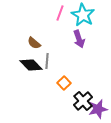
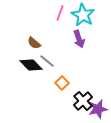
gray line: rotated 56 degrees counterclockwise
orange square: moved 2 px left
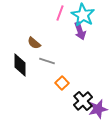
purple arrow: moved 1 px right, 8 px up
gray line: rotated 21 degrees counterclockwise
black diamond: moved 11 px left; rotated 45 degrees clockwise
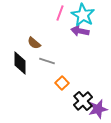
purple arrow: rotated 120 degrees clockwise
black diamond: moved 2 px up
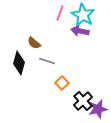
black diamond: moved 1 px left; rotated 15 degrees clockwise
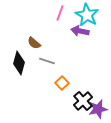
cyan star: moved 4 px right
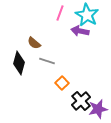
black cross: moved 2 px left
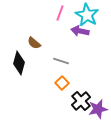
gray line: moved 14 px right
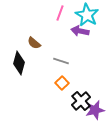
purple star: moved 3 px left, 1 px down
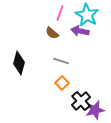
brown semicircle: moved 18 px right, 10 px up
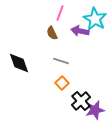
cyan star: moved 8 px right, 4 px down
brown semicircle: rotated 24 degrees clockwise
black diamond: rotated 35 degrees counterclockwise
